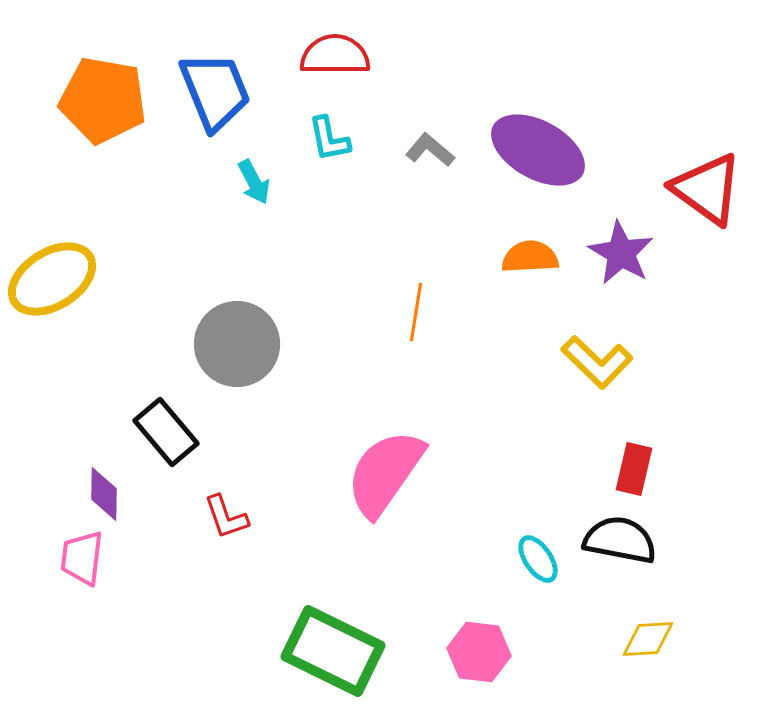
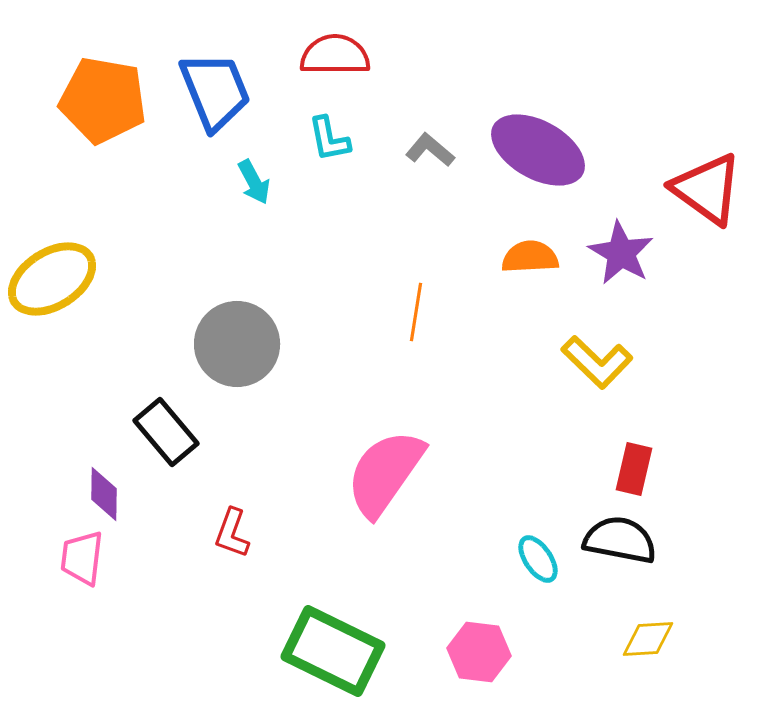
red L-shape: moved 6 px right, 16 px down; rotated 39 degrees clockwise
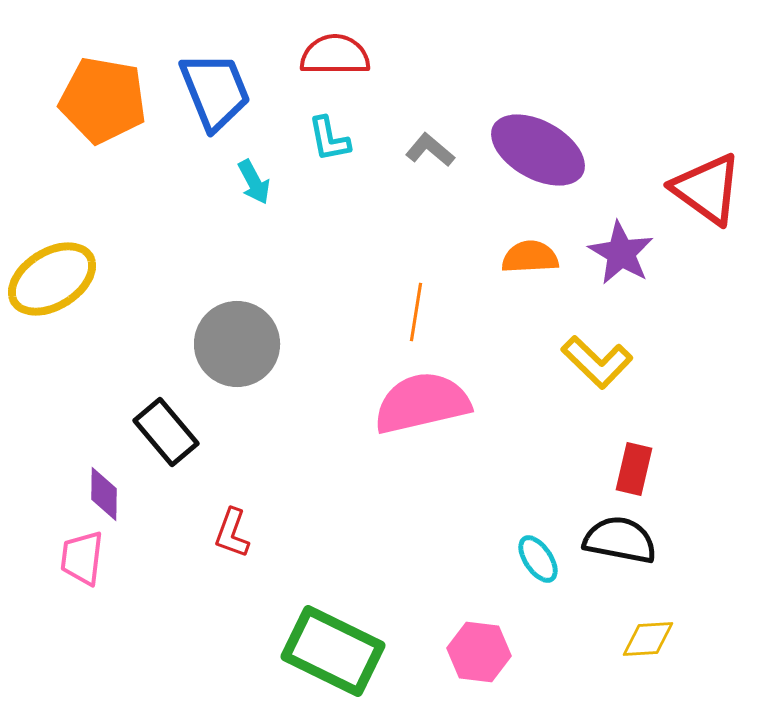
pink semicircle: moved 37 px right, 70 px up; rotated 42 degrees clockwise
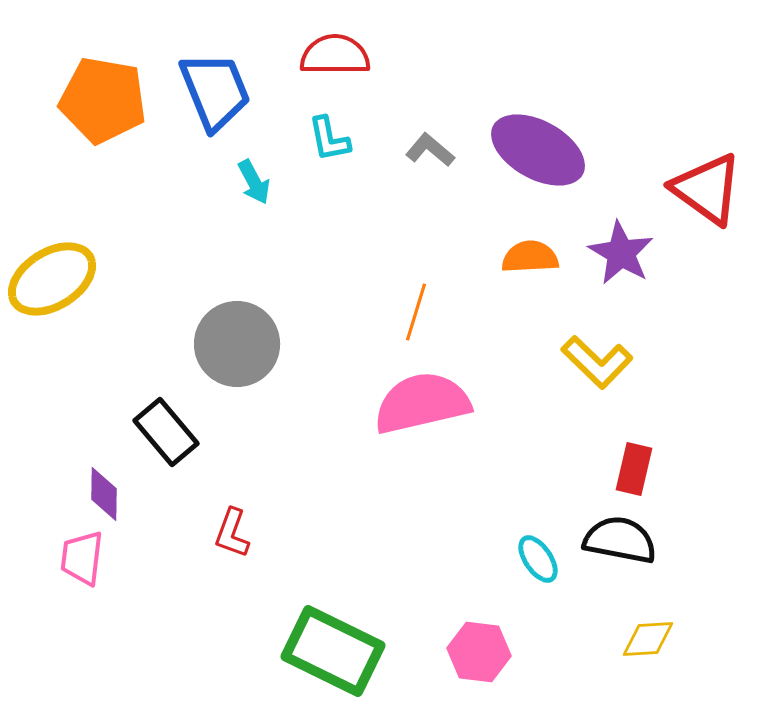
orange line: rotated 8 degrees clockwise
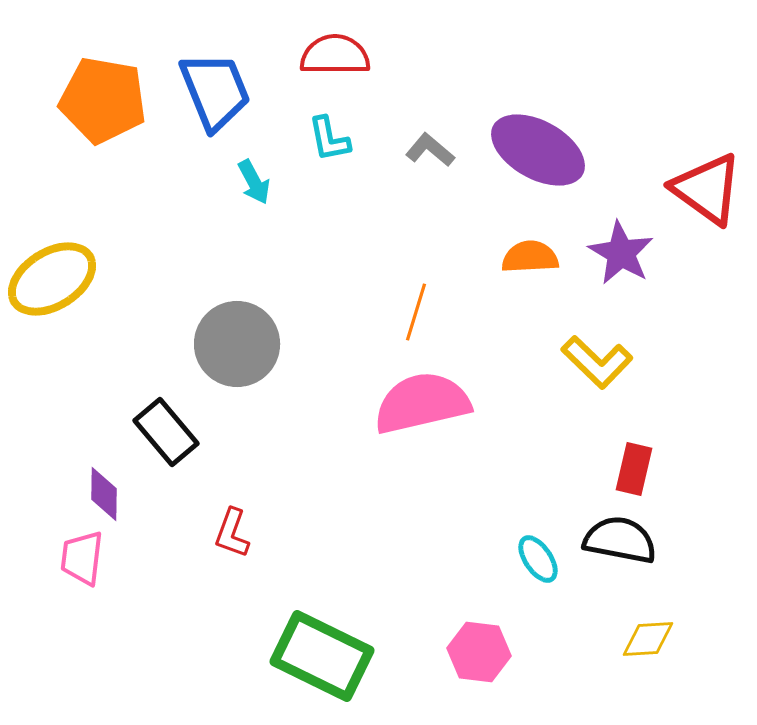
green rectangle: moved 11 px left, 5 px down
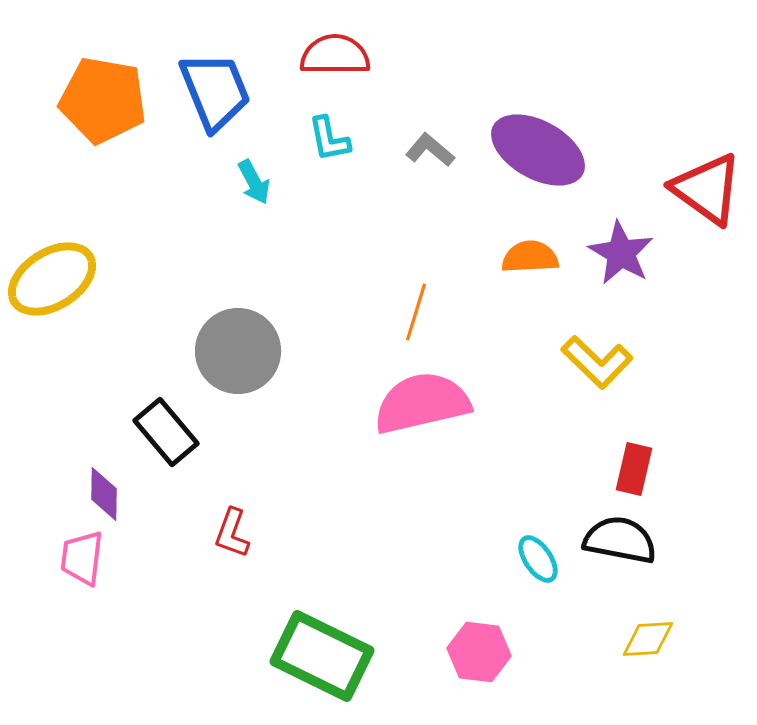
gray circle: moved 1 px right, 7 px down
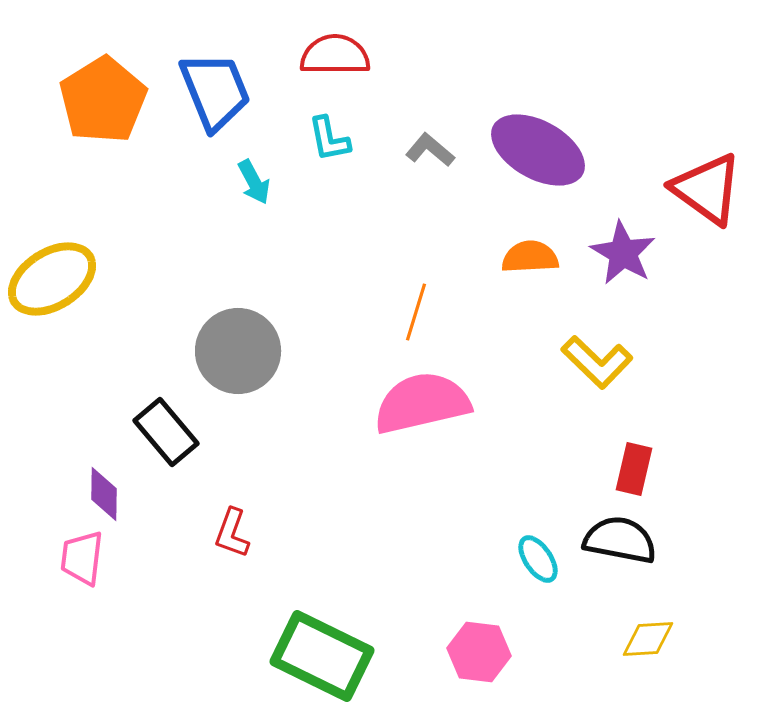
orange pentagon: rotated 30 degrees clockwise
purple star: moved 2 px right
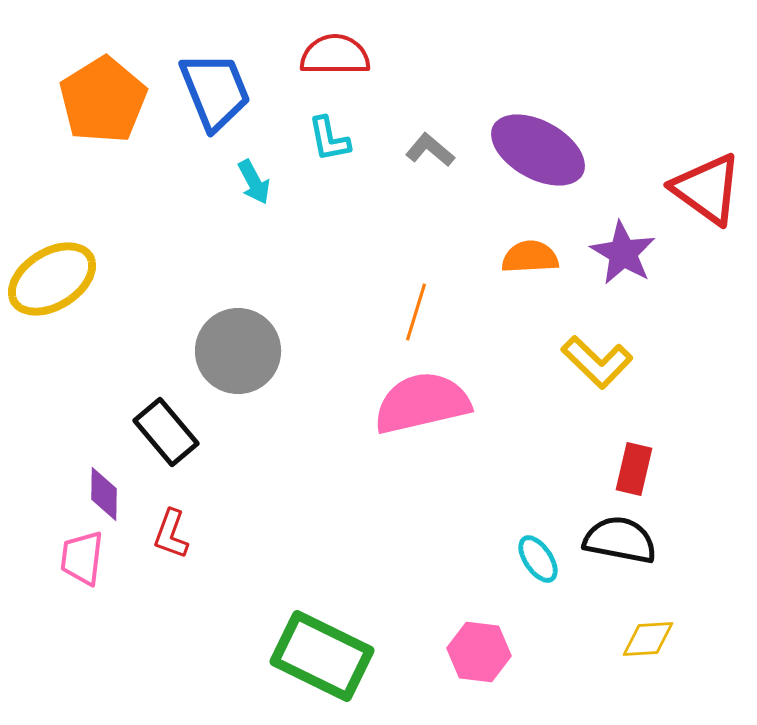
red L-shape: moved 61 px left, 1 px down
